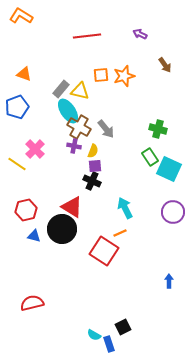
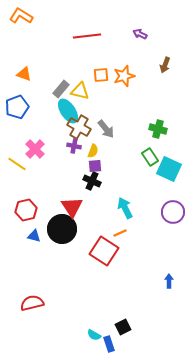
brown arrow: rotated 56 degrees clockwise
red triangle: rotated 25 degrees clockwise
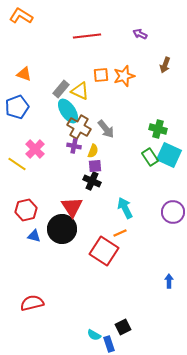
yellow triangle: rotated 12 degrees clockwise
cyan square: moved 14 px up
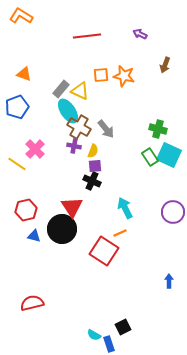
orange star: rotated 30 degrees clockwise
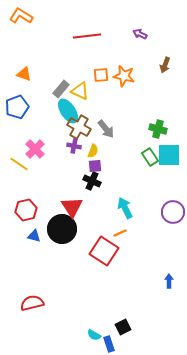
cyan square: rotated 25 degrees counterclockwise
yellow line: moved 2 px right
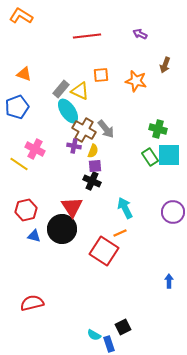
orange star: moved 12 px right, 5 px down
brown cross: moved 5 px right, 3 px down
pink cross: rotated 18 degrees counterclockwise
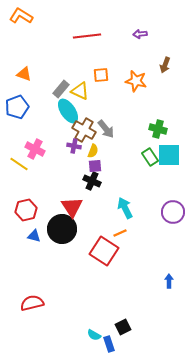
purple arrow: rotated 32 degrees counterclockwise
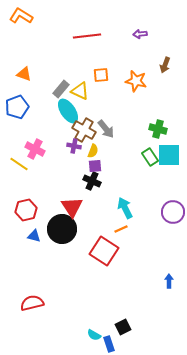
orange line: moved 1 px right, 4 px up
